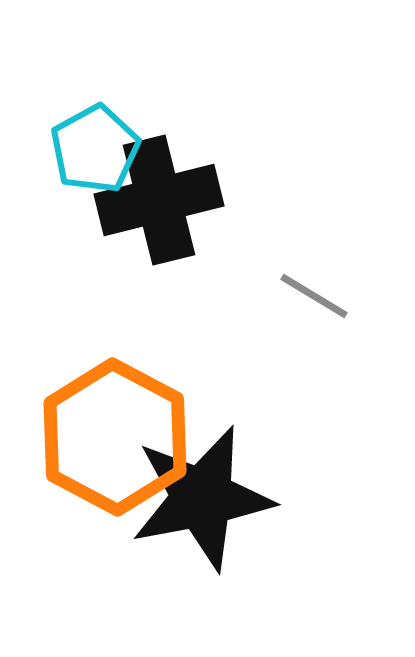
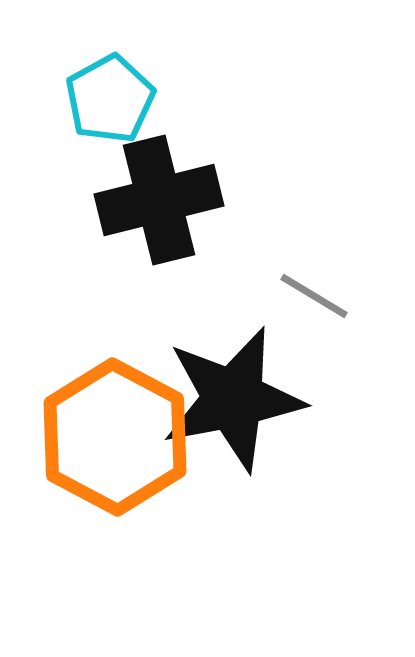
cyan pentagon: moved 15 px right, 50 px up
black star: moved 31 px right, 99 px up
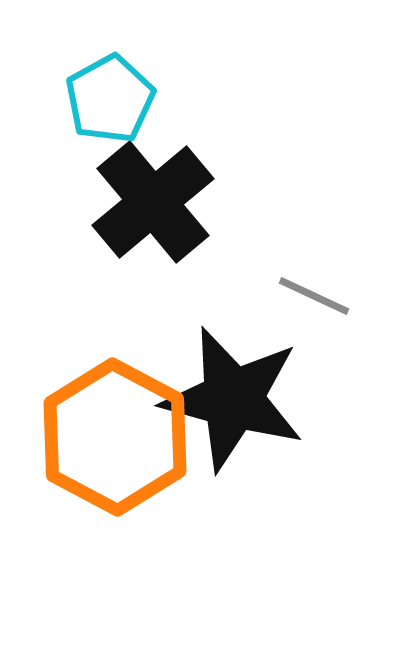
black cross: moved 6 px left, 2 px down; rotated 26 degrees counterclockwise
gray line: rotated 6 degrees counterclockwise
black star: rotated 26 degrees clockwise
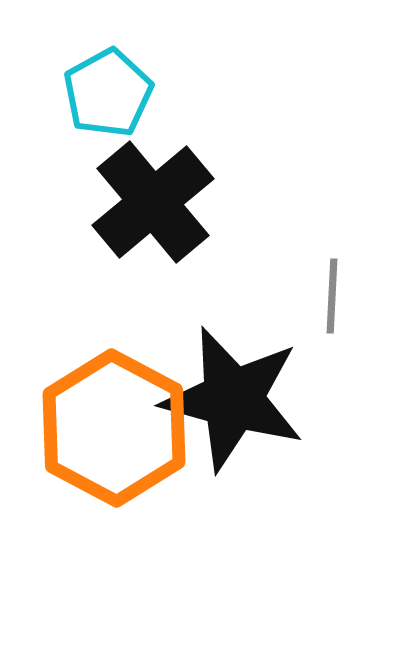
cyan pentagon: moved 2 px left, 6 px up
gray line: moved 18 px right; rotated 68 degrees clockwise
orange hexagon: moved 1 px left, 9 px up
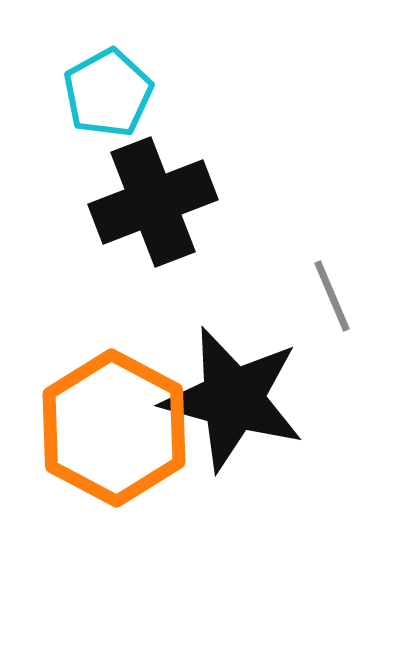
black cross: rotated 19 degrees clockwise
gray line: rotated 26 degrees counterclockwise
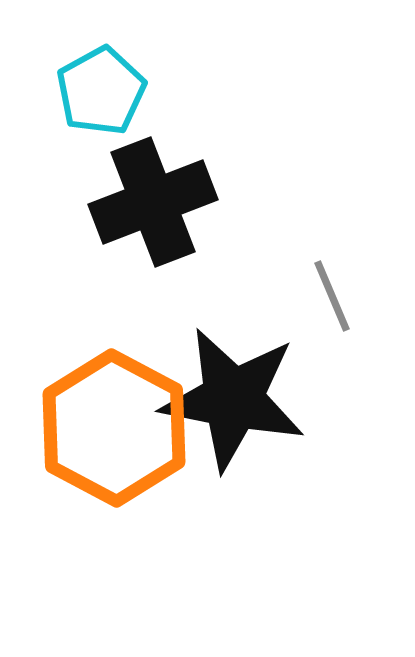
cyan pentagon: moved 7 px left, 2 px up
black star: rotated 4 degrees counterclockwise
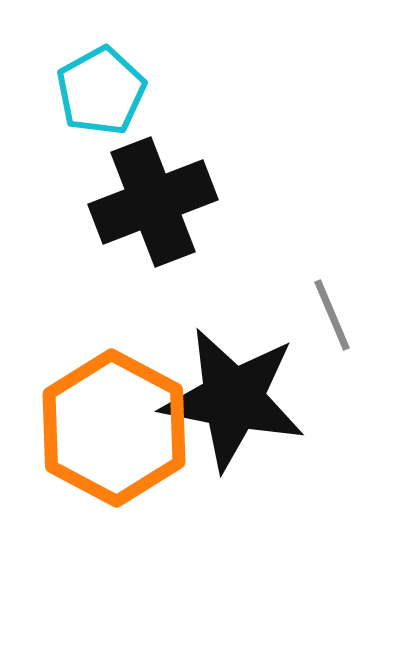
gray line: moved 19 px down
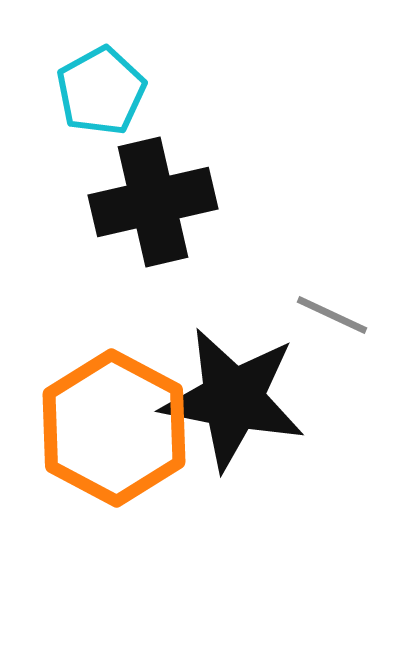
black cross: rotated 8 degrees clockwise
gray line: rotated 42 degrees counterclockwise
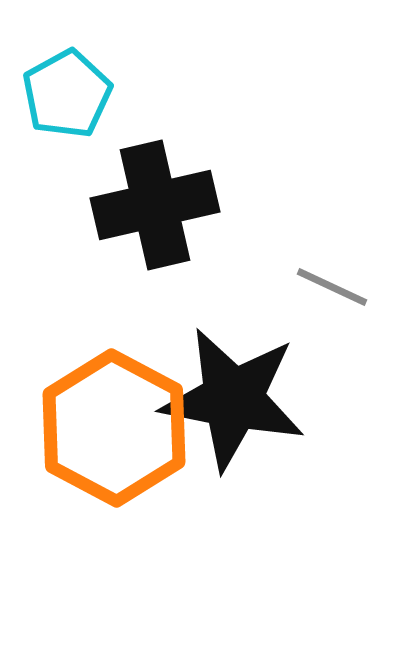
cyan pentagon: moved 34 px left, 3 px down
black cross: moved 2 px right, 3 px down
gray line: moved 28 px up
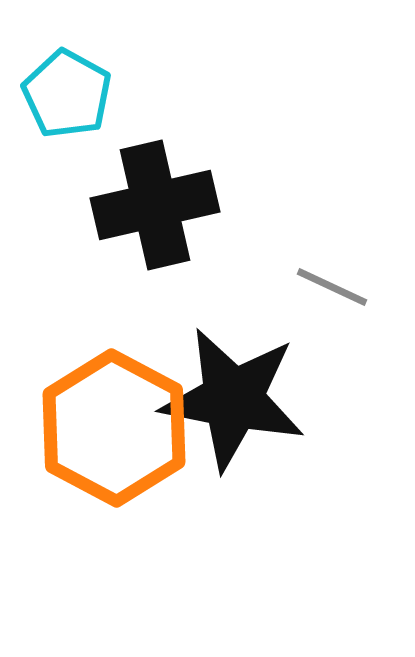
cyan pentagon: rotated 14 degrees counterclockwise
